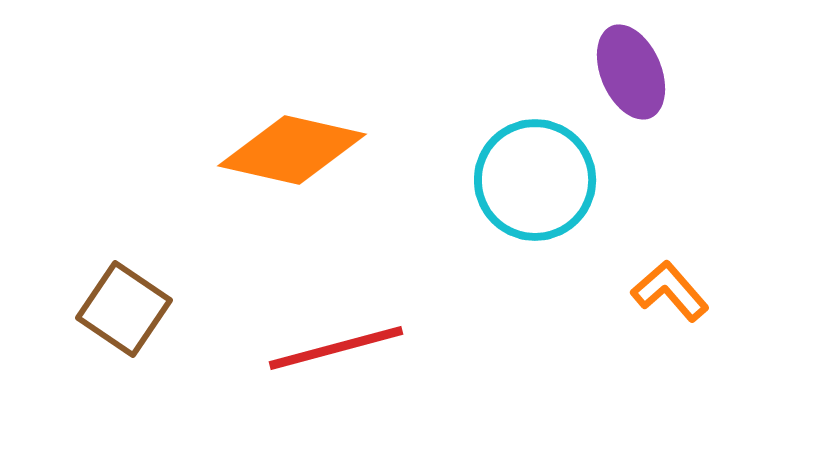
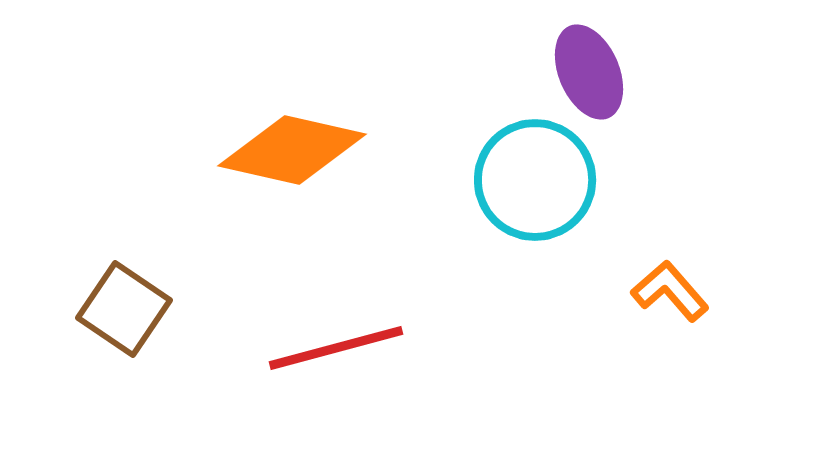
purple ellipse: moved 42 px left
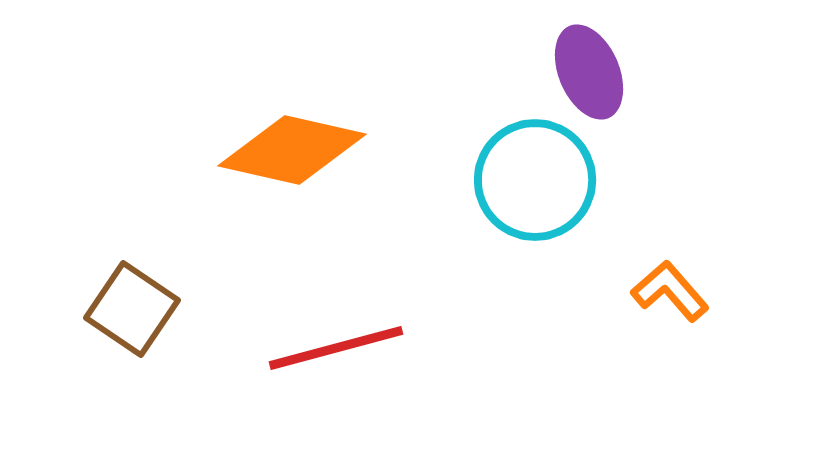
brown square: moved 8 px right
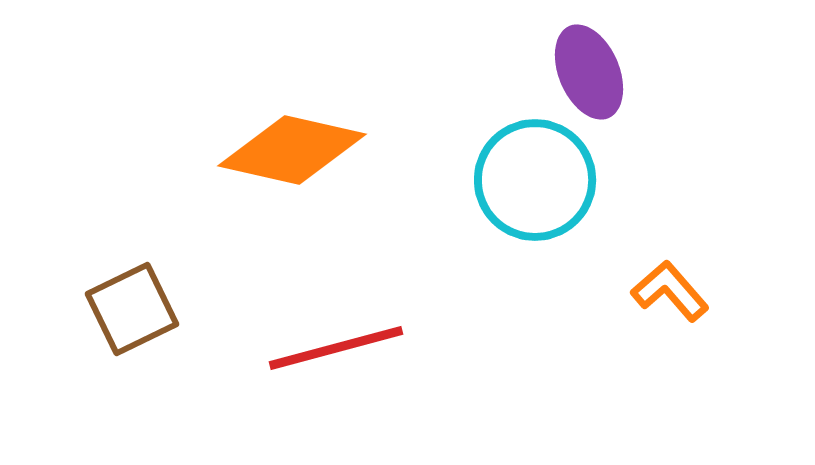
brown square: rotated 30 degrees clockwise
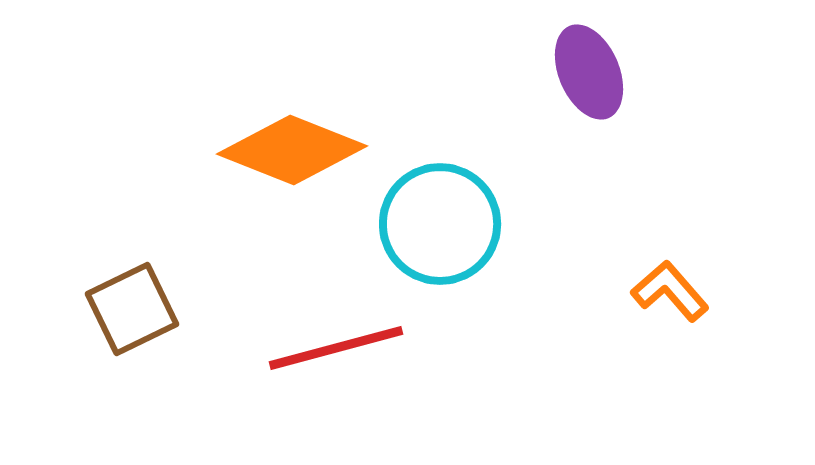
orange diamond: rotated 9 degrees clockwise
cyan circle: moved 95 px left, 44 px down
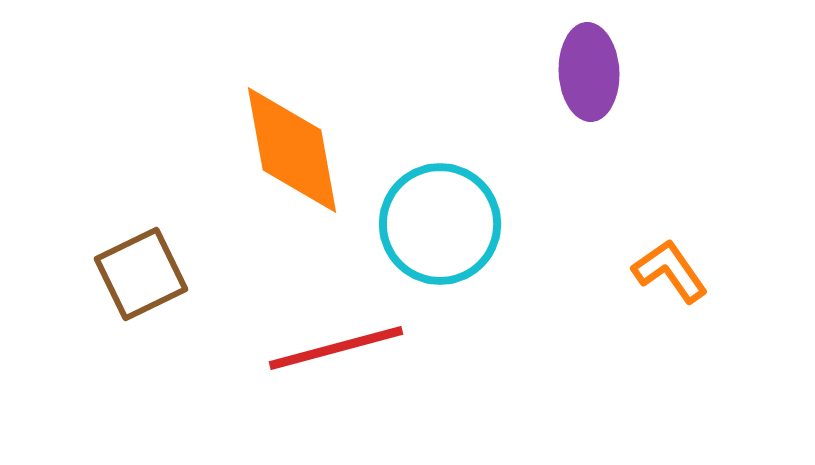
purple ellipse: rotated 20 degrees clockwise
orange diamond: rotated 58 degrees clockwise
orange L-shape: moved 20 px up; rotated 6 degrees clockwise
brown square: moved 9 px right, 35 px up
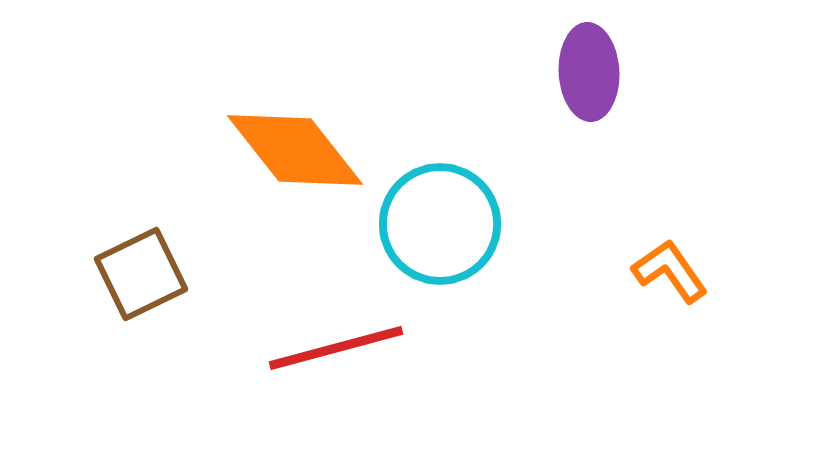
orange diamond: moved 3 px right; rotated 28 degrees counterclockwise
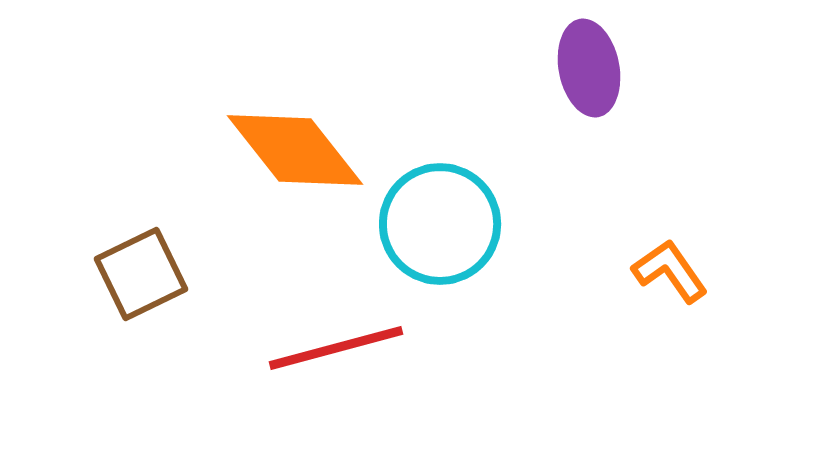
purple ellipse: moved 4 px up; rotated 8 degrees counterclockwise
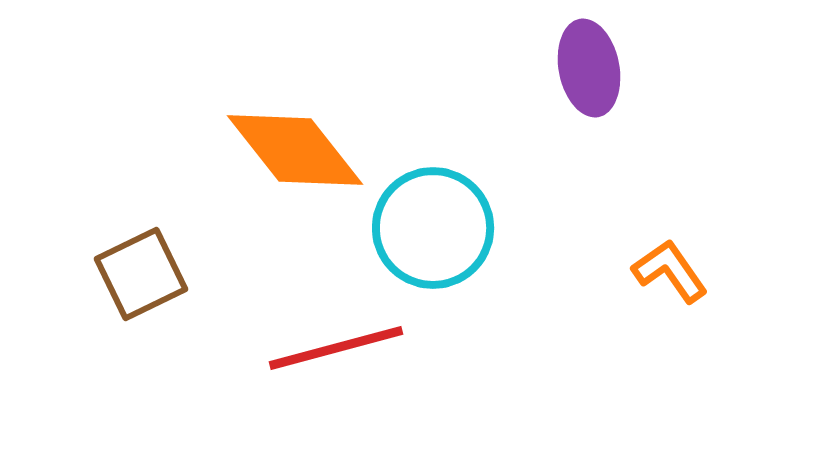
cyan circle: moved 7 px left, 4 px down
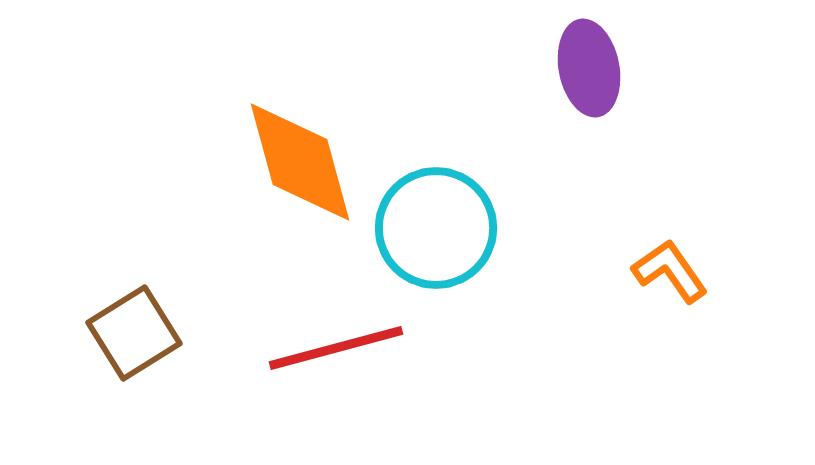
orange diamond: moved 5 px right, 12 px down; rotated 23 degrees clockwise
cyan circle: moved 3 px right
brown square: moved 7 px left, 59 px down; rotated 6 degrees counterclockwise
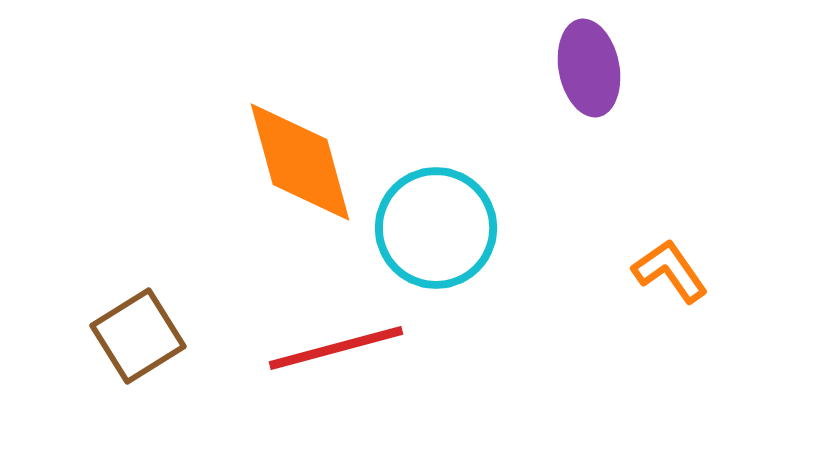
brown square: moved 4 px right, 3 px down
